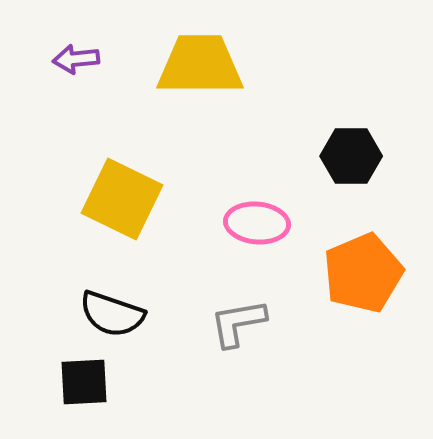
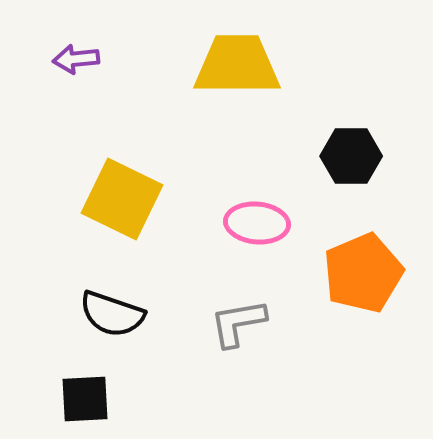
yellow trapezoid: moved 37 px right
black square: moved 1 px right, 17 px down
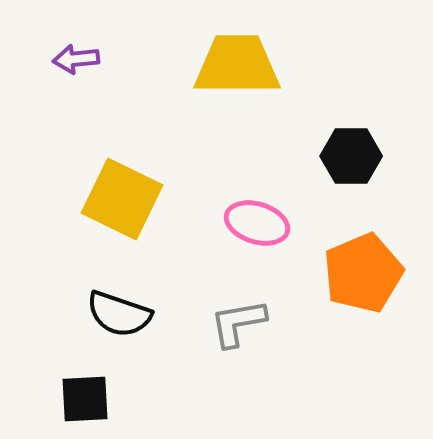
pink ellipse: rotated 12 degrees clockwise
black semicircle: moved 7 px right
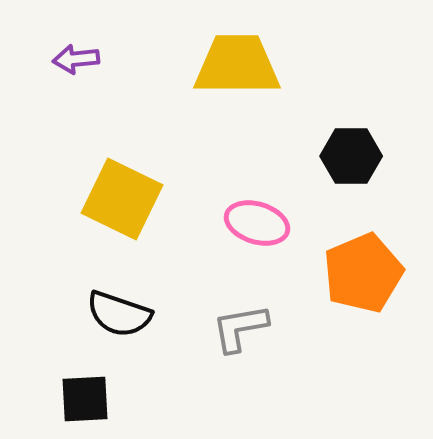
gray L-shape: moved 2 px right, 5 px down
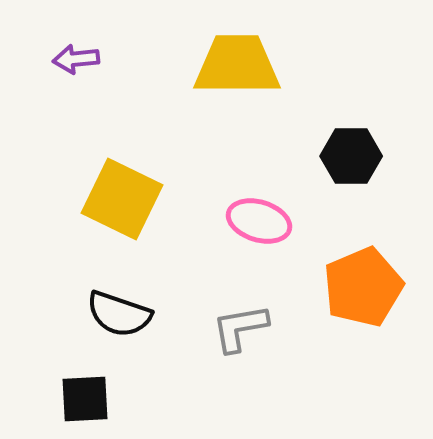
pink ellipse: moved 2 px right, 2 px up
orange pentagon: moved 14 px down
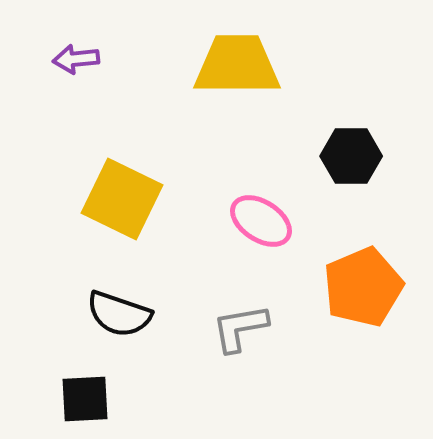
pink ellipse: moved 2 px right; rotated 16 degrees clockwise
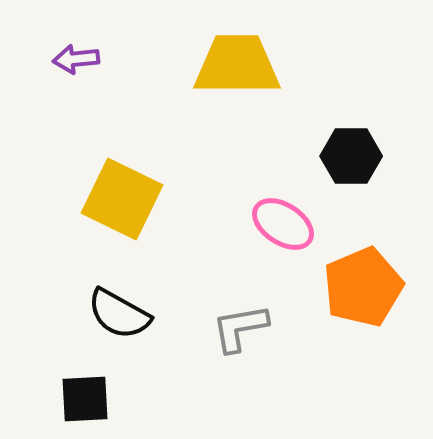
pink ellipse: moved 22 px right, 3 px down
black semicircle: rotated 10 degrees clockwise
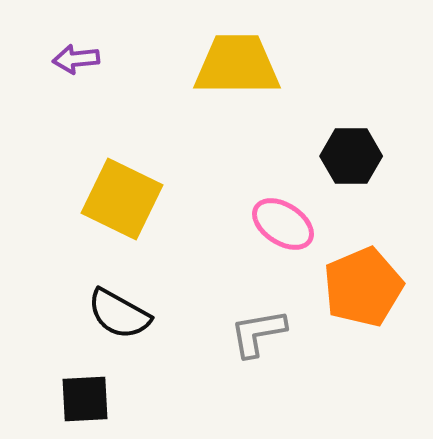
gray L-shape: moved 18 px right, 5 px down
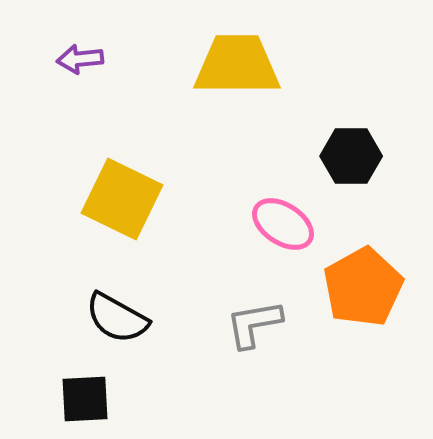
purple arrow: moved 4 px right
orange pentagon: rotated 6 degrees counterclockwise
black semicircle: moved 2 px left, 4 px down
gray L-shape: moved 4 px left, 9 px up
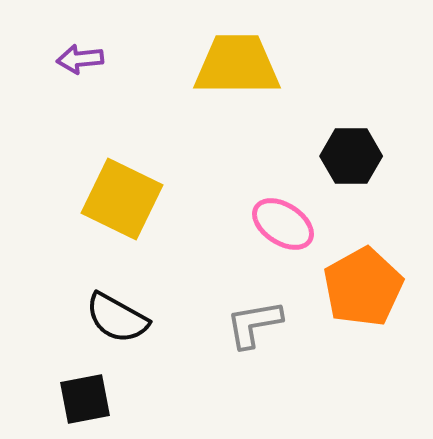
black square: rotated 8 degrees counterclockwise
